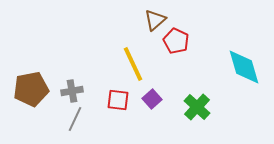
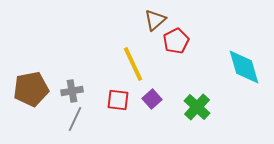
red pentagon: rotated 20 degrees clockwise
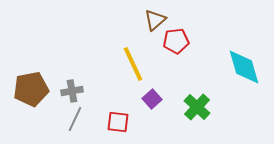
red pentagon: rotated 20 degrees clockwise
red square: moved 22 px down
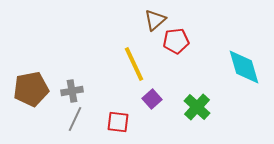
yellow line: moved 1 px right
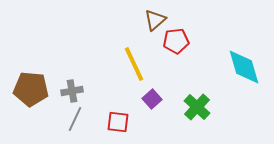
brown pentagon: rotated 16 degrees clockwise
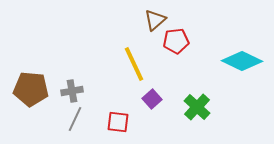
cyan diamond: moved 2 px left, 6 px up; rotated 48 degrees counterclockwise
